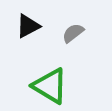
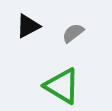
green triangle: moved 12 px right
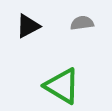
gray semicircle: moved 9 px right, 10 px up; rotated 30 degrees clockwise
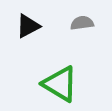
green triangle: moved 2 px left, 2 px up
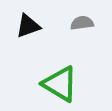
black triangle: rotated 8 degrees clockwise
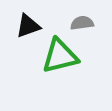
green triangle: moved 28 px up; rotated 45 degrees counterclockwise
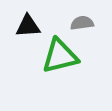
black triangle: rotated 16 degrees clockwise
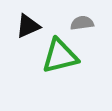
black triangle: rotated 20 degrees counterclockwise
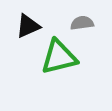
green triangle: moved 1 px left, 1 px down
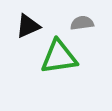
green triangle: rotated 6 degrees clockwise
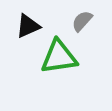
gray semicircle: moved 2 px up; rotated 40 degrees counterclockwise
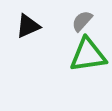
green triangle: moved 29 px right, 2 px up
